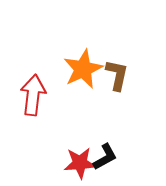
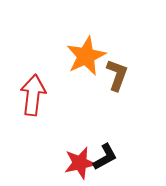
orange star: moved 3 px right, 13 px up
brown L-shape: rotated 8 degrees clockwise
red star: rotated 8 degrees counterclockwise
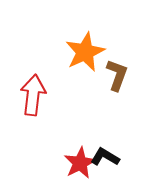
orange star: moved 1 px left, 4 px up
black L-shape: rotated 120 degrees counterclockwise
red star: rotated 16 degrees counterclockwise
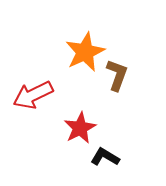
red arrow: rotated 123 degrees counterclockwise
red star: moved 35 px up
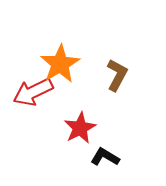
orange star: moved 25 px left, 12 px down; rotated 6 degrees counterclockwise
brown L-shape: rotated 8 degrees clockwise
red arrow: moved 3 px up
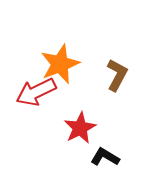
orange star: rotated 9 degrees clockwise
red arrow: moved 3 px right
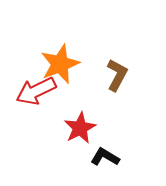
red arrow: moved 1 px up
